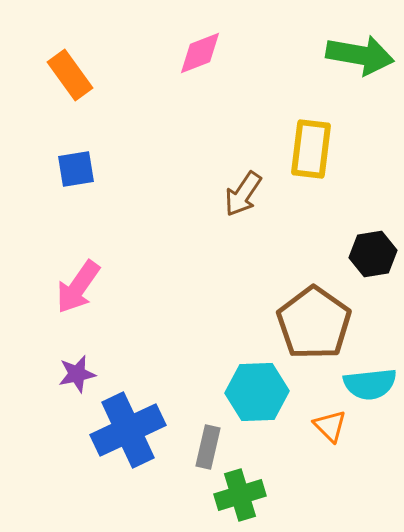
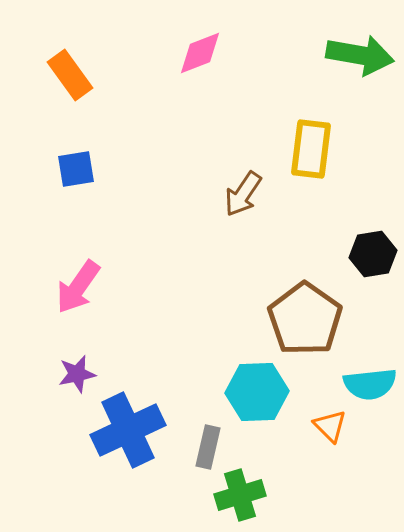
brown pentagon: moved 9 px left, 4 px up
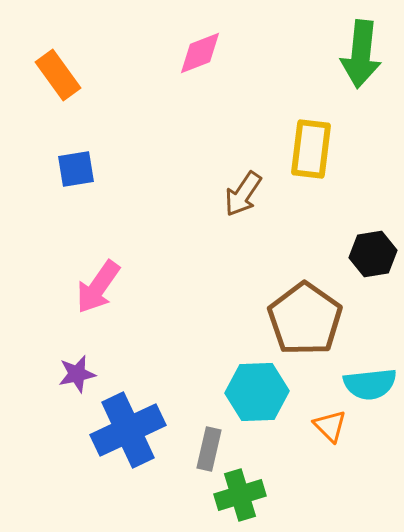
green arrow: moved 1 px right, 1 px up; rotated 86 degrees clockwise
orange rectangle: moved 12 px left
pink arrow: moved 20 px right
gray rectangle: moved 1 px right, 2 px down
